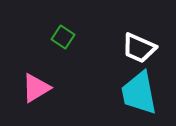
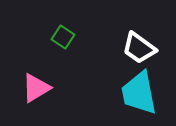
white trapezoid: rotated 12 degrees clockwise
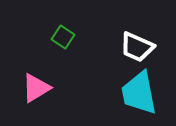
white trapezoid: moved 2 px left, 1 px up; rotated 12 degrees counterclockwise
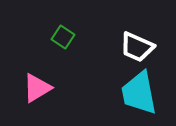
pink triangle: moved 1 px right
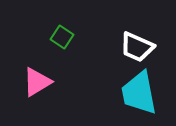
green square: moved 1 px left
pink triangle: moved 6 px up
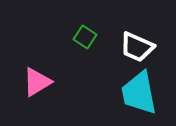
green square: moved 23 px right
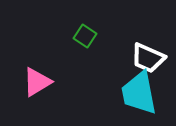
green square: moved 1 px up
white trapezoid: moved 11 px right, 11 px down
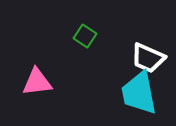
pink triangle: rotated 24 degrees clockwise
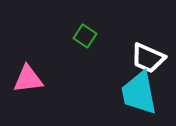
pink triangle: moved 9 px left, 3 px up
